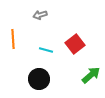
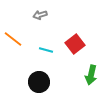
orange line: rotated 48 degrees counterclockwise
green arrow: rotated 144 degrees clockwise
black circle: moved 3 px down
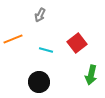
gray arrow: rotated 48 degrees counterclockwise
orange line: rotated 60 degrees counterclockwise
red square: moved 2 px right, 1 px up
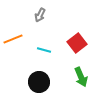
cyan line: moved 2 px left
green arrow: moved 10 px left, 2 px down; rotated 36 degrees counterclockwise
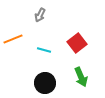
black circle: moved 6 px right, 1 px down
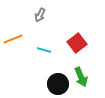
black circle: moved 13 px right, 1 px down
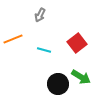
green arrow: rotated 36 degrees counterclockwise
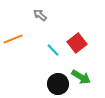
gray arrow: rotated 104 degrees clockwise
cyan line: moved 9 px right; rotated 32 degrees clockwise
